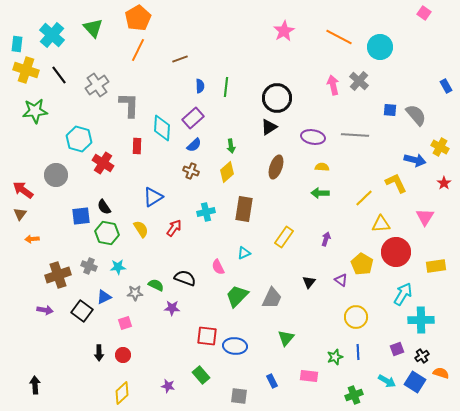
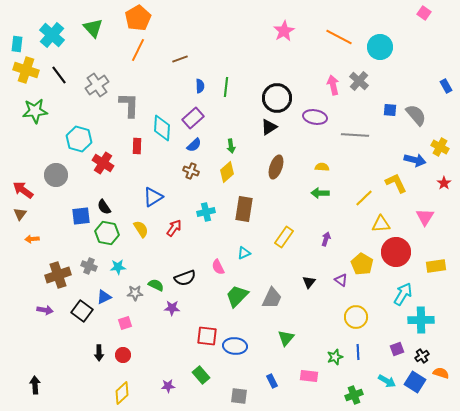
purple ellipse at (313, 137): moved 2 px right, 20 px up
black semicircle at (185, 278): rotated 140 degrees clockwise
purple star at (168, 386): rotated 16 degrees counterclockwise
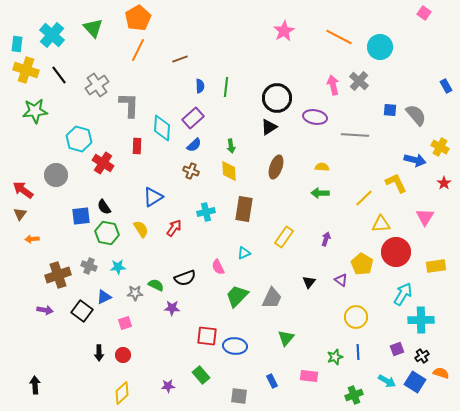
yellow diamond at (227, 172): moved 2 px right, 1 px up; rotated 50 degrees counterclockwise
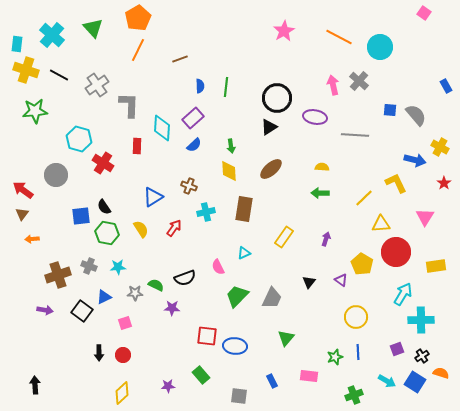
black line at (59, 75): rotated 24 degrees counterclockwise
brown ellipse at (276, 167): moved 5 px left, 2 px down; rotated 30 degrees clockwise
brown cross at (191, 171): moved 2 px left, 15 px down
brown triangle at (20, 214): moved 2 px right
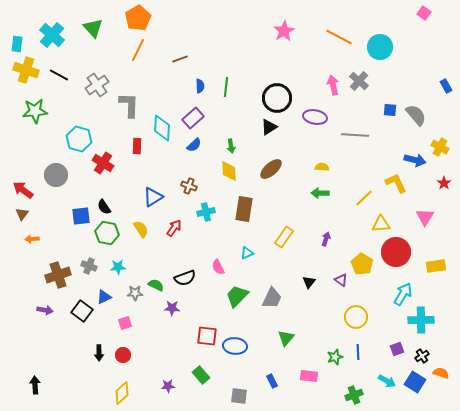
cyan triangle at (244, 253): moved 3 px right
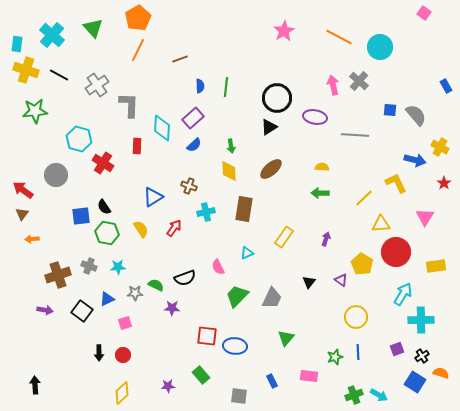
blue triangle at (104, 297): moved 3 px right, 2 px down
cyan arrow at (387, 381): moved 8 px left, 14 px down
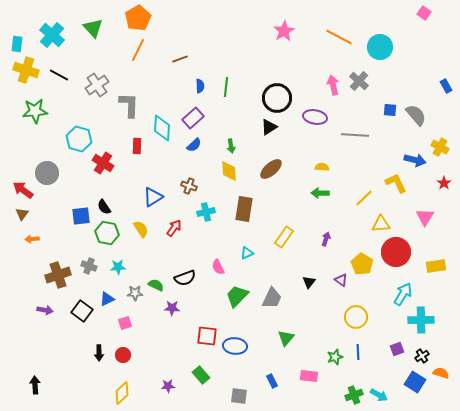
gray circle at (56, 175): moved 9 px left, 2 px up
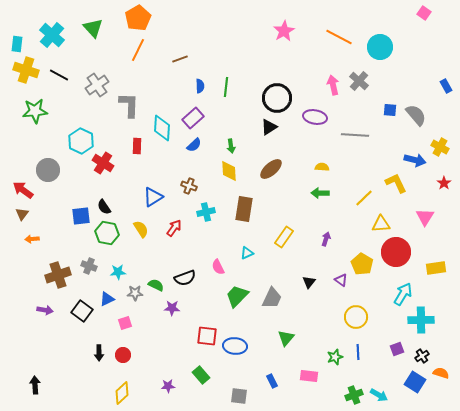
cyan hexagon at (79, 139): moved 2 px right, 2 px down; rotated 10 degrees clockwise
gray circle at (47, 173): moved 1 px right, 3 px up
yellow rectangle at (436, 266): moved 2 px down
cyan star at (118, 267): moved 5 px down
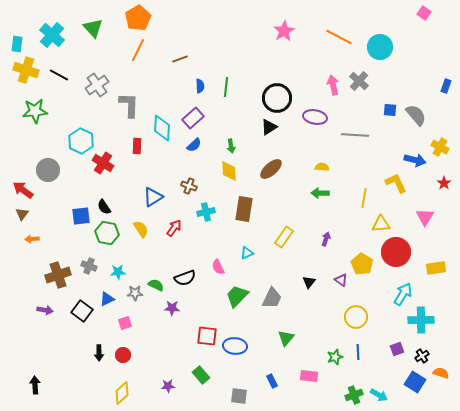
blue rectangle at (446, 86): rotated 48 degrees clockwise
yellow line at (364, 198): rotated 36 degrees counterclockwise
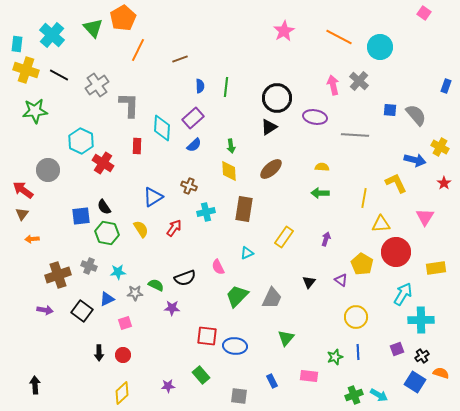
orange pentagon at (138, 18): moved 15 px left
